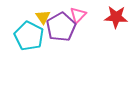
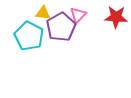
yellow triangle: moved 4 px up; rotated 49 degrees counterclockwise
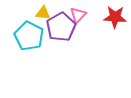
red star: moved 1 px left
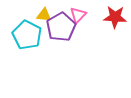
yellow triangle: moved 1 px right, 2 px down
cyan pentagon: moved 2 px left, 1 px up
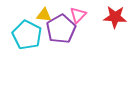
purple pentagon: moved 2 px down
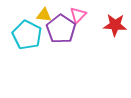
red star: moved 8 px down
purple pentagon: rotated 8 degrees counterclockwise
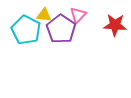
cyan pentagon: moved 1 px left, 5 px up
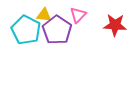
purple pentagon: moved 4 px left, 1 px down
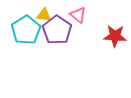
pink triangle: rotated 36 degrees counterclockwise
red star: moved 11 px down
cyan pentagon: rotated 12 degrees clockwise
